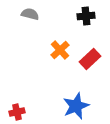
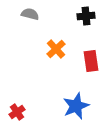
orange cross: moved 4 px left, 1 px up
red rectangle: moved 1 px right, 2 px down; rotated 55 degrees counterclockwise
red cross: rotated 21 degrees counterclockwise
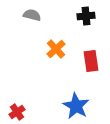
gray semicircle: moved 2 px right, 1 px down
blue star: rotated 20 degrees counterclockwise
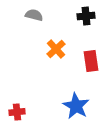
gray semicircle: moved 2 px right
red cross: rotated 28 degrees clockwise
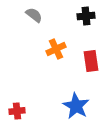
gray semicircle: rotated 24 degrees clockwise
orange cross: rotated 18 degrees clockwise
red cross: moved 1 px up
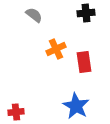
black cross: moved 3 px up
red rectangle: moved 7 px left, 1 px down
red cross: moved 1 px left, 1 px down
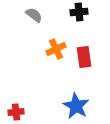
black cross: moved 7 px left, 1 px up
red rectangle: moved 5 px up
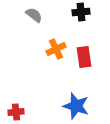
black cross: moved 2 px right
blue star: rotated 12 degrees counterclockwise
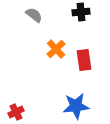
orange cross: rotated 18 degrees counterclockwise
red rectangle: moved 3 px down
blue star: rotated 24 degrees counterclockwise
red cross: rotated 21 degrees counterclockwise
